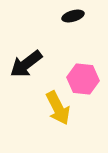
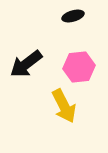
pink hexagon: moved 4 px left, 12 px up; rotated 12 degrees counterclockwise
yellow arrow: moved 6 px right, 2 px up
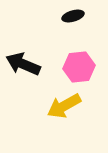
black arrow: moved 3 px left; rotated 60 degrees clockwise
yellow arrow: rotated 88 degrees clockwise
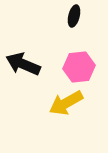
black ellipse: moved 1 px right; rotated 60 degrees counterclockwise
yellow arrow: moved 2 px right, 3 px up
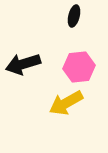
black arrow: rotated 40 degrees counterclockwise
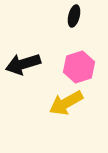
pink hexagon: rotated 12 degrees counterclockwise
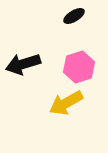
black ellipse: rotated 45 degrees clockwise
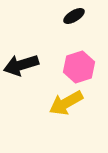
black arrow: moved 2 px left, 1 px down
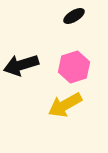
pink hexagon: moved 5 px left
yellow arrow: moved 1 px left, 2 px down
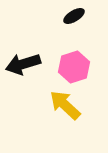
black arrow: moved 2 px right, 1 px up
yellow arrow: rotated 72 degrees clockwise
